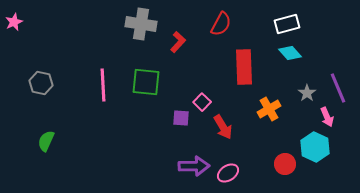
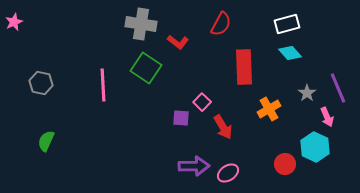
red L-shape: rotated 85 degrees clockwise
green square: moved 14 px up; rotated 28 degrees clockwise
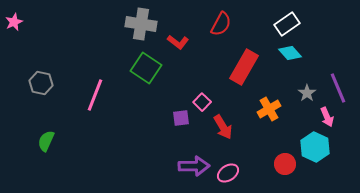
white rectangle: rotated 20 degrees counterclockwise
red rectangle: rotated 32 degrees clockwise
pink line: moved 8 px left, 10 px down; rotated 24 degrees clockwise
purple square: rotated 12 degrees counterclockwise
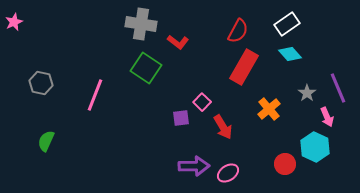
red semicircle: moved 17 px right, 7 px down
cyan diamond: moved 1 px down
orange cross: rotated 10 degrees counterclockwise
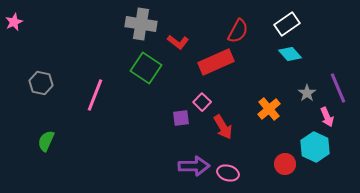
red rectangle: moved 28 px left, 5 px up; rotated 36 degrees clockwise
pink ellipse: rotated 50 degrees clockwise
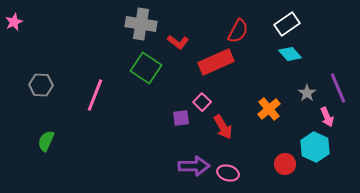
gray hexagon: moved 2 px down; rotated 10 degrees counterclockwise
